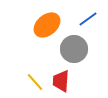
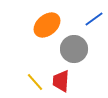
blue line: moved 6 px right
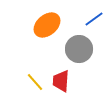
gray circle: moved 5 px right
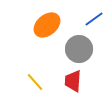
red trapezoid: moved 12 px right
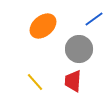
orange ellipse: moved 4 px left, 1 px down
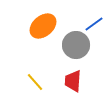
blue line: moved 5 px down
gray circle: moved 3 px left, 4 px up
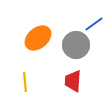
orange ellipse: moved 5 px left, 12 px down
yellow line: moved 10 px left; rotated 36 degrees clockwise
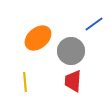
gray circle: moved 5 px left, 6 px down
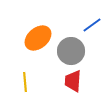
blue line: moved 2 px left, 1 px down
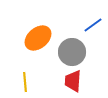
blue line: moved 1 px right
gray circle: moved 1 px right, 1 px down
